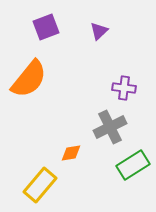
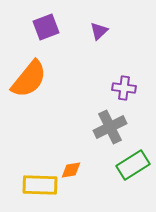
orange diamond: moved 17 px down
yellow rectangle: rotated 52 degrees clockwise
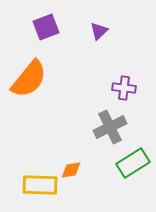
green rectangle: moved 2 px up
